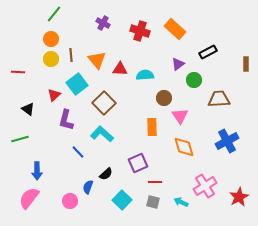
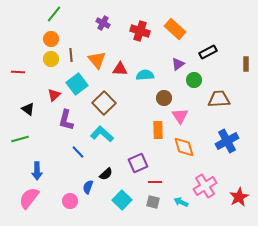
orange rectangle at (152, 127): moved 6 px right, 3 px down
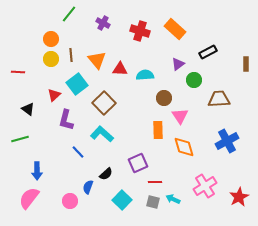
green line at (54, 14): moved 15 px right
cyan arrow at (181, 202): moved 8 px left, 3 px up
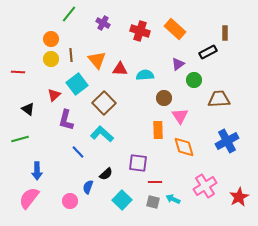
brown rectangle at (246, 64): moved 21 px left, 31 px up
purple square at (138, 163): rotated 30 degrees clockwise
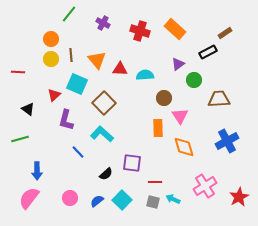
brown rectangle at (225, 33): rotated 56 degrees clockwise
cyan square at (77, 84): rotated 30 degrees counterclockwise
orange rectangle at (158, 130): moved 2 px up
purple square at (138, 163): moved 6 px left
blue semicircle at (88, 187): moved 9 px right, 14 px down; rotated 32 degrees clockwise
pink circle at (70, 201): moved 3 px up
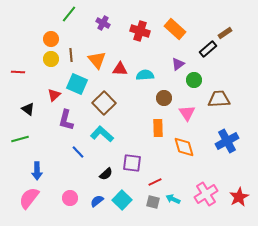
black rectangle at (208, 52): moved 3 px up; rotated 12 degrees counterclockwise
pink triangle at (180, 116): moved 7 px right, 3 px up
red line at (155, 182): rotated 24 degrees counterclockwise
pink cross at (205, 186): moved 1 px right, 8 px down
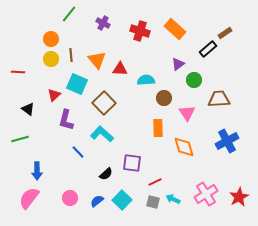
cyan semicircle at (145, 75): moved 1 px right, 5 px down
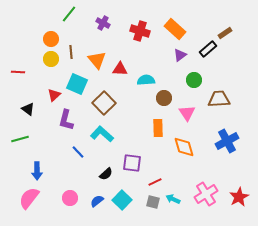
brown line at (71, 55): moved 3 px up
purple triangle at (178, 64): moved 2 px right, 9 px up
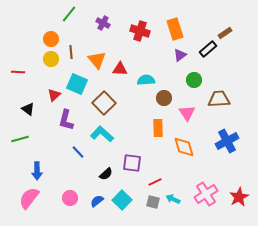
orange rectangle at (175, 29): rotated 30 degrees clockwise
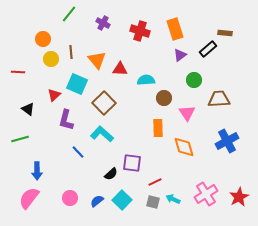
brown rectangle at (225, 33): rotated 40 degrees clockwise
orange circle at (51, 39): moved 8 px left
black semicircle at (106, 174): moved 5 px right
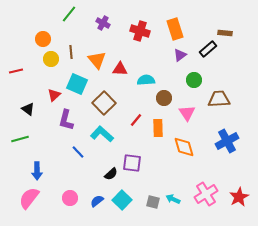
red line at (18, 72): moved 2 px left, 1 px up; rotated 16 degrees counterclockwise
red line at (155, 182): moved 19 px left, 62 px up; rotated 24 degrees counterclockwise
